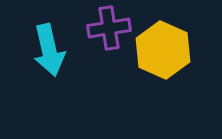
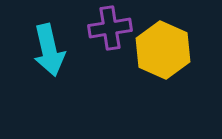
purple cross: moved 1 px right
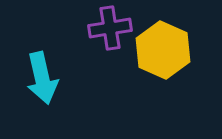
cyan arrow: moved 7 px left, 28 px down
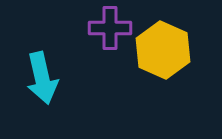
purple cross: rotated 9 degrees clockwise
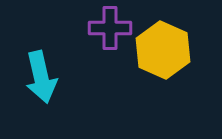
cyan arrow: moved 1 px left, 1 px up
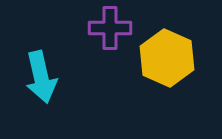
yellow hexagon: moved 4 px right, 8 px down
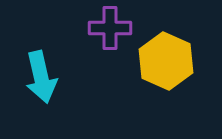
yellow hexagon: moved 1 px left, 3 px down
